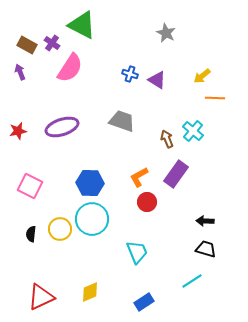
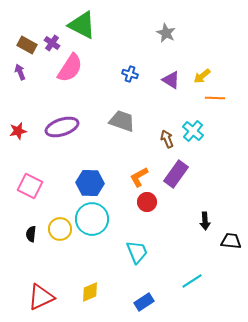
purple triangle: moved 14 px right
black arrow: rotated 96 degrees counterclockwise
black trapezoid: moved 25 px right, 8 px up; rotated 10 degrees counterclockwise
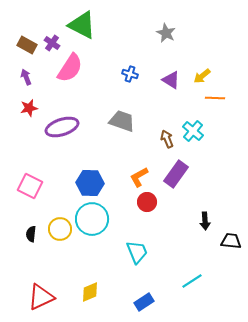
purple arrow: moved 6 px right, 5 px down
red star: moved 11 px right, 23 px up
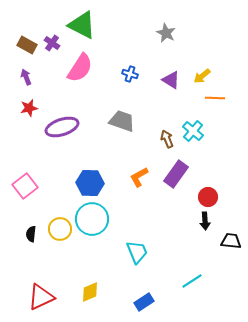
pink semicircle: moved 10 px right
pink square: moved 5 px left; rotated 25 degrees clockwise
red circle: moved 61 px right, 5 px up
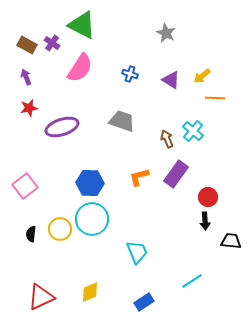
orange L-shape: rotated 15 degrees clockwise
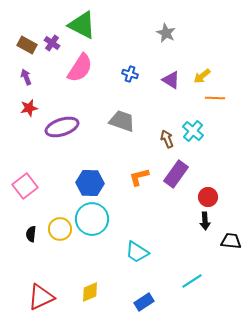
cyan trapezoid: rotated 145 degrees clockwise
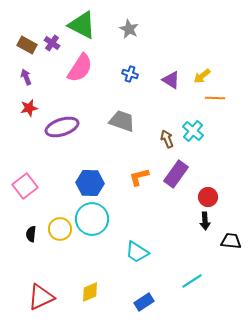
gray star: moved 37 px left, 4 px up
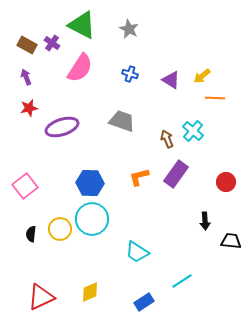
red circle: moved 18 px right, 15 px up
cyan line: moved 10 px left
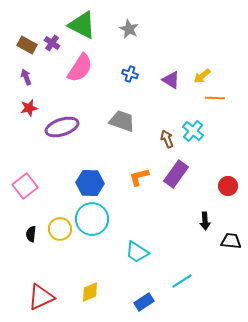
red circle: moved 2 px right, 4 px down
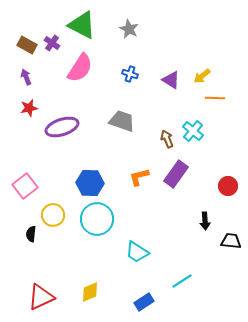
cyan circle: moved 5 px right
yellow circle: moved 7 px left, 14 px up
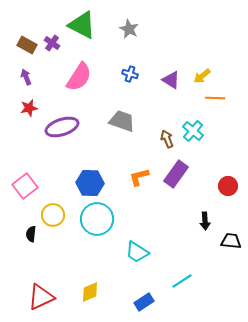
pink semicircle: moved 1 px left, 9 px down
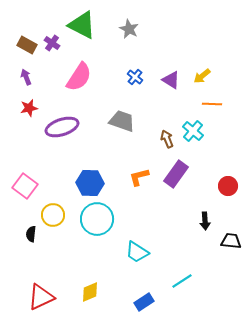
blue cross: moved 5 px right, 3 px down; rotated 21 degrees clockwise
orange line: moved 3 px left, 6 px down
pink square: rotated 15 degrees counterclockwise
